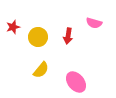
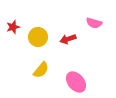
red arrow: moved 3 px down; rotated 63 degrees clockwise
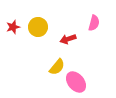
pink semicircle: rotated 91 degrees counterclockwise
yellow circle: moved 10 px up
yellow semicircle: moved 16 px right, 3 px up
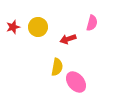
pink semicircle: moved 2 px left
yellow semicircle: rotated 30 degrees counterclockwise
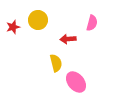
yellow circle: moved 7 px up
red arrow: rotated 14 degrees clockwise
yellow semicircle: moved 1 px left, 4 px up; rotated 24 degrees counterclockwise
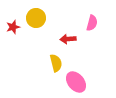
yellow circle: moved 2 px left, 2 px up
